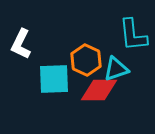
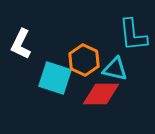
orange hexagon: moved 2 px left
cyan triangle: moved 1 px left; rotated 32 degrees clockwise
cyan square: moved 1 px right, 1 px up; rotated 20 degrees clockwise
red diamond: moved 2 px right, 4 px down
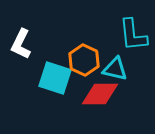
red diamond: moved 1 px left
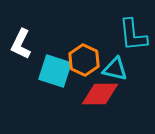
cyan square: moved 7 px up
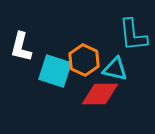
white L-shape: moved 3 px down; rotated 12 degrees counterclockwise
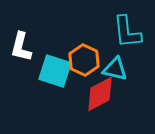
cyan L-shape: moved 6 px left, 3 px up
red diamond: rotated 27 degrees counterclockwise
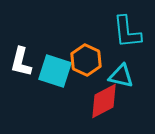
white L-shape: moved 15 px down
orange hexagon: moved 2 px right
cyan triangle: moved 6 px right, 7 px down
red diamond: moved 4 px right, 7 px down
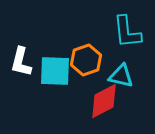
orange hexagon: rotated 16 degrees clockwise
cyan square: rotated 16 degrees counterclockwise
